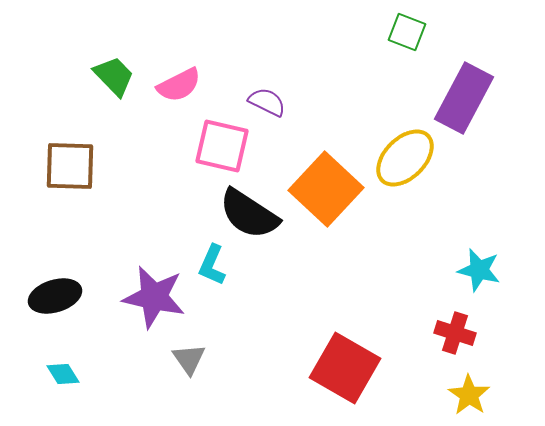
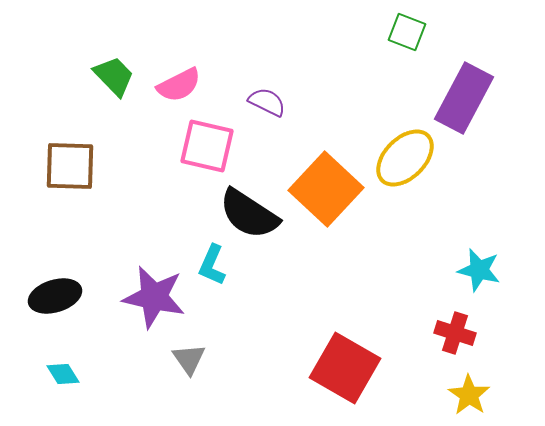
pink square: moved 15 px left
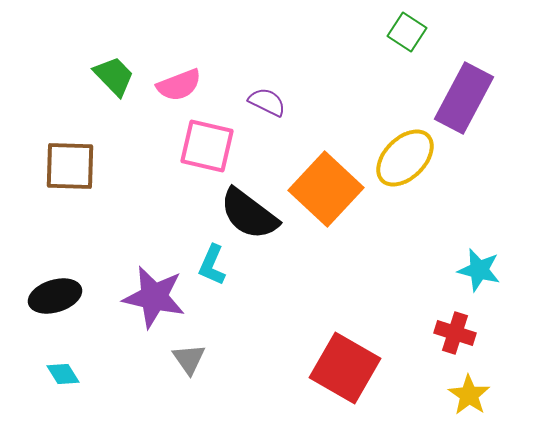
green square: rotated 12 degrees clockwise
pink semicircle: rotated 6 degrees clockwise
black semicircle: rotated 4 degrees clockwise
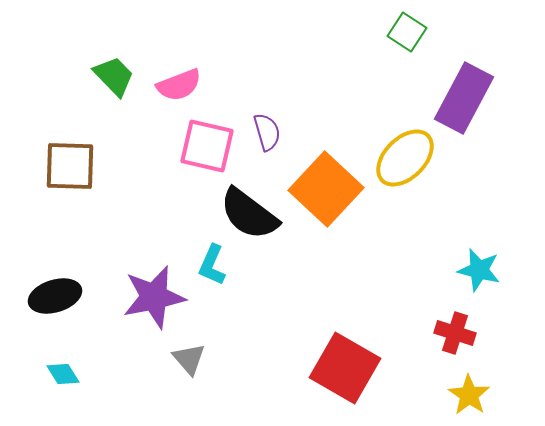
purple semicircle: moved 30 px down; rotated 48 degrees clockwise
purple star: rotated 24 degrees counterclockwise
gray triangle: rotated 6 degrees counterclockwise
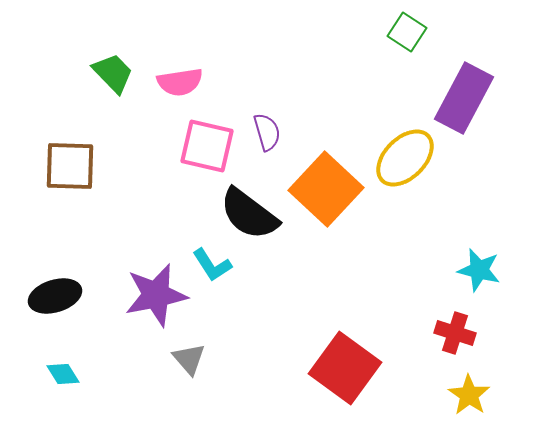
green trapezoid: moved 1 px left, 3 px up
pink semicircle: moved 1 px right, 3 px up; rotated 12 degrees clockwise
cyan L-shape: rotated 57 degrees counterclockwise
purple star: moved 2 px right, 2 px up
red square: rotated 6 degrees clockwise
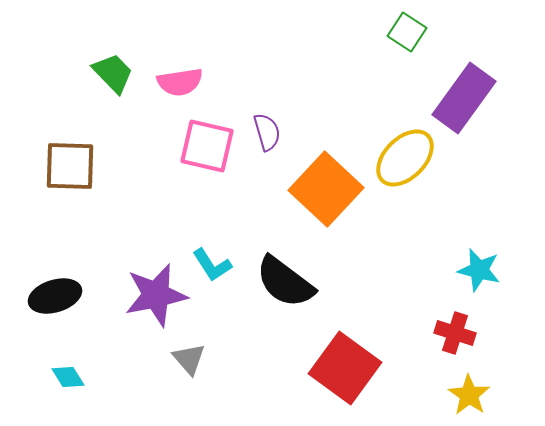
purple rectangle: rotated 8 degrees clockwise
black semicircle: moved 36 px right, 68 px down
cyan diamond: moved 5 px right, 3 px down
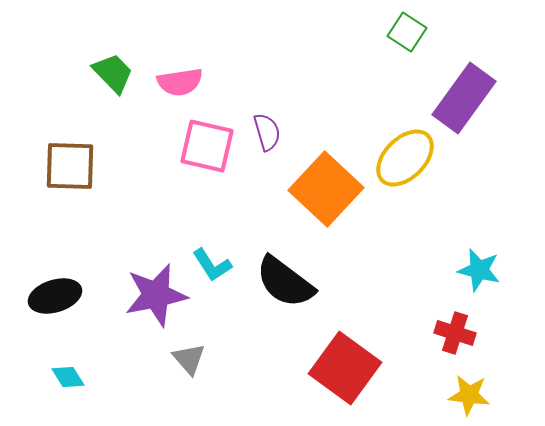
yellow star: rotated 27 degrees counterclockwise
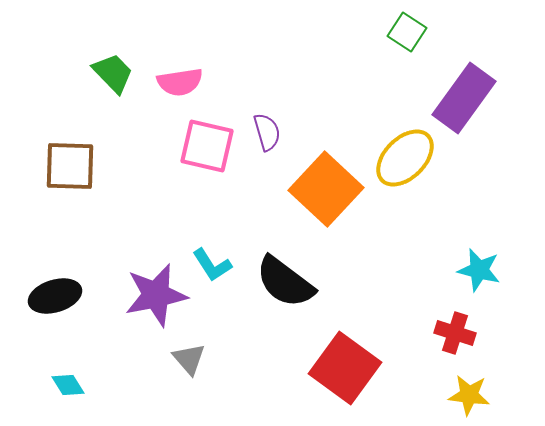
cyan diamond: moved 8 px down
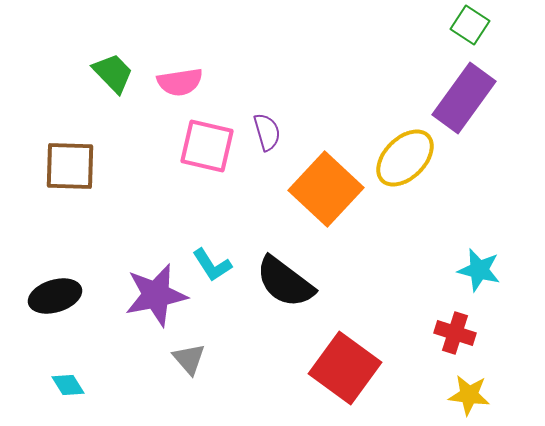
green square: moved 63 px right, 7 px up
